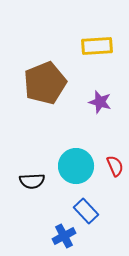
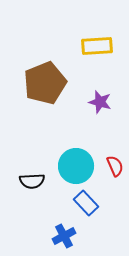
blue rectangle: moved 8 px up
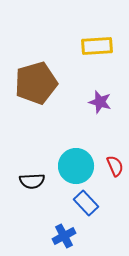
brown pentagon: moved 9 px left; rotated 6 degrees clockwise
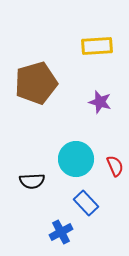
cyan circle: moved 7 px up
blue cross: moved 3 px left, 4 px up
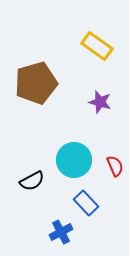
yellow rectangle: rotated 40 degrees clockwise
cyan circle: moved 2 px left, 1 px down
black semicircle: rotated 25 degrees counterclockwise
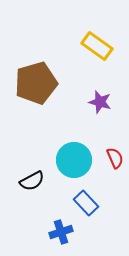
red semicircle: moved 8 px up
blue cross: rotated 10 degrees clockwise
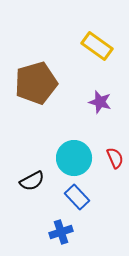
cyan circle: moved 2 px up
blue rectangle: moved 9 px left, 6 px up
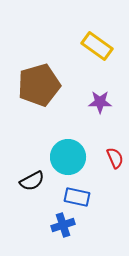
brown pentagon: moved 3 px right, 2 px down
purple star: rotated 15 degrees counterclockwise
cyan circle: moved 6 px left, 1 px up
blue rectangle: rotated 35 degrees counterclockwise
blue cross: moved 2 px right, 7 px up
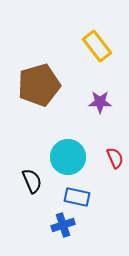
yellow rectangle: rotated 16 degrees clockwise
black semicircle: rotated 85 degrees counterclockwise
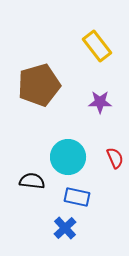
black semicircle: rotated 60 degrees counterclockwise
blue cross: moved 2 px right, 3 px down; rotated 25 degrees counterclockwise
